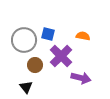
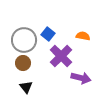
blue square: rotated 24 degrees clockwise
brown circle: moved 12 px left, 2 px up
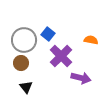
orange semicircle: moved 8 px right, 4 px down
brown circle: moved 2 px left
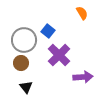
blue square: moved 3 px up
orange semicircle: moved 9 px left, 27 px up; rotated 48 degrees clockwise
purple cross: moved 2 px left, 1 px up
purple arrow: moved 2 px right, 1 px up; rotated 18 degrees counterclockwise
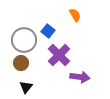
orange semicircle: moved 7 px left, 2 px down
purple arrow: moved 3 px left; rotated 12 degrees clockwise
black triangle: rotated 16 degrees clockwise
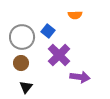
orange semicircle: rotated 120 degrees clockwise
gray circle: moved 2 px left, 3 px up
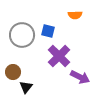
blue square: rotated 24 degrees counterclockwise
gray circle: moved 2 px up
purple cross: moved 1 px down
brown circle: moved 8 px left, 9 px down
purple arrow: rotated 18 degrees clockwise
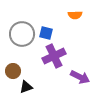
blue square: moved 2 px left, 2 px down
gray circle: moved 1 px up
purple cross: moved 5 px left; rotated 20 degrees clockwise
brown circle: moved 1 px up
black triangle: rotated 32 degrees clockwise
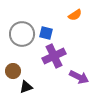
orange semicircle: rotated 32 degrees counterclockwise
purple arrow: moved 1 px left
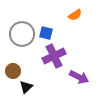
black triangle: rotated 24 degrees counterclockwise
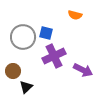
orange semicircle: rotated 48 degrees clockwise
gray circle: moved 1 px right, 3 px down
purple arrow: moved 4 px right, 7 px up
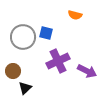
purple cross: moved 4 px right, 5 px down
purple arrow: moved 4 px right, 1 px down
black triangle: moved 1 px left, 1 px down
